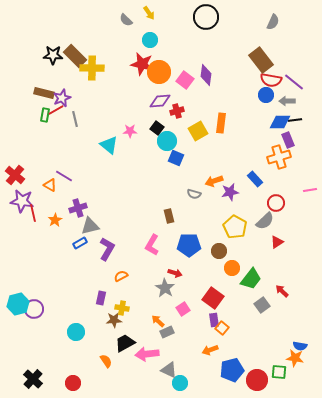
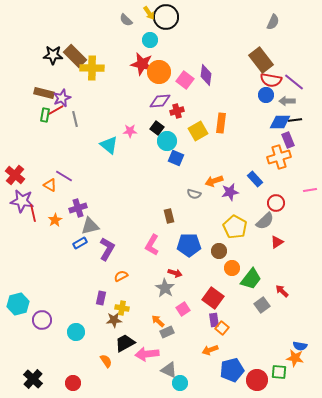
black circle at (206, 17): moved 40 px left
purple circle at (34, 309): moved 8 px right, 11 px down
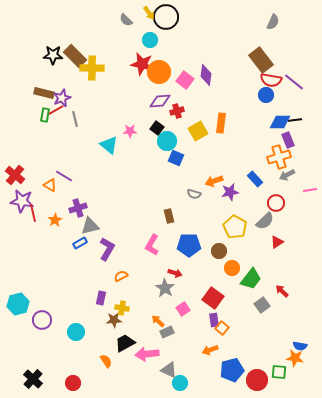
gray arrow at (287, 101): moved 74 px down; rotated 28 degrees counterclockwise
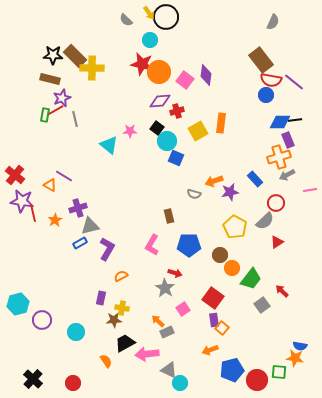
brown rectangle at (44, 93): moved 6 px right, 14 px up
brown circle at (219, 251): moved 1 px right, 4 px down
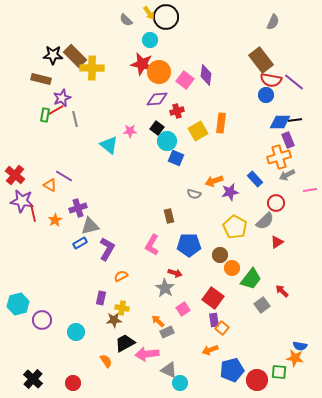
brown rectangle at (50, 79): moved 9 px left
purple diamond at (160, 101): moved 3 px left, 2 px up
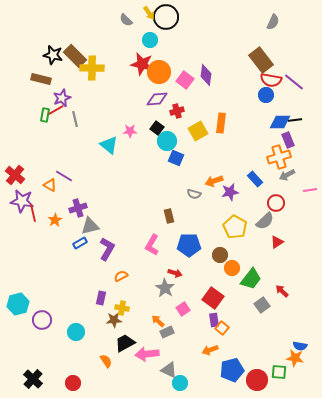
black star at (53, 55): rotated 12 degrees clockwise
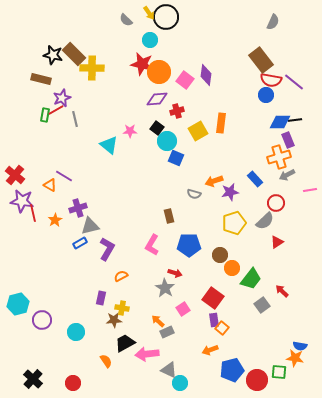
brown rectangle at (75, 56): moved 1 px left, 2 px up
yellow pentagon at (235, 227): moved 1 px left, 4 px up; rotated 25 degrees clockwise
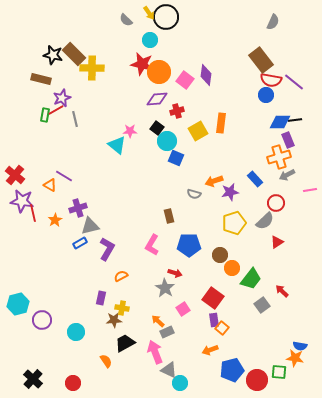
cyan triangle at (109, 145): moved 8 px right
pink arrow at (147, 354): moved 8 px right, 2 px up; rotated 75 degrees clockwise
